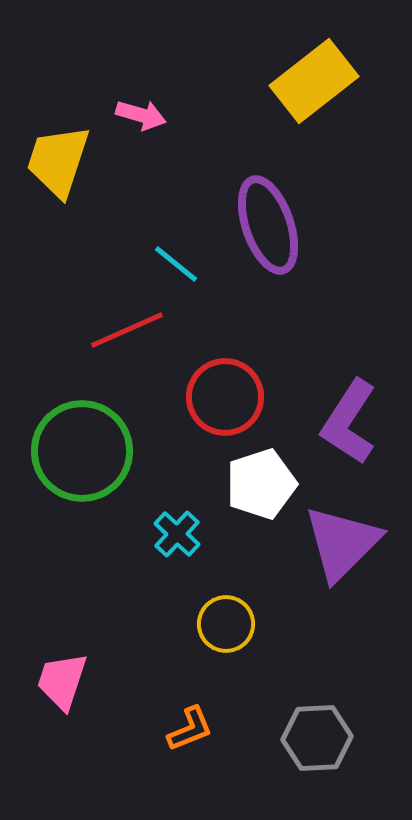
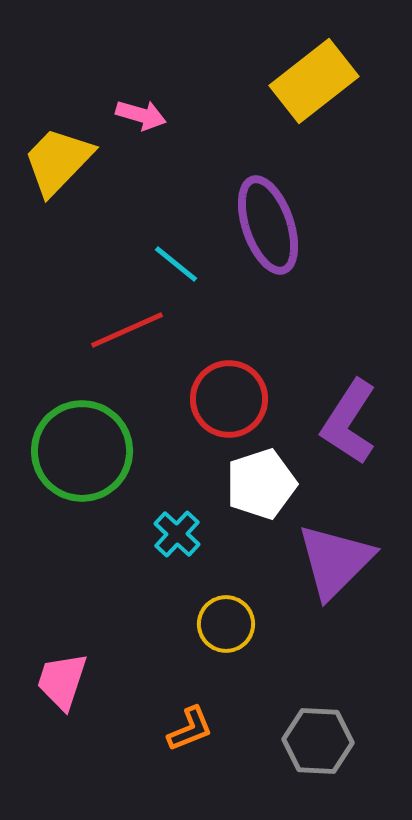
yellow trapezoid: rotated 26 degrees clockwise
red circle: moved 4 px right, 2 px down
purple triangle: moved 7 px left, 18 px down
gray hexagon: moved 1 px right, 3 px down; rotated 6 degrees clockwise
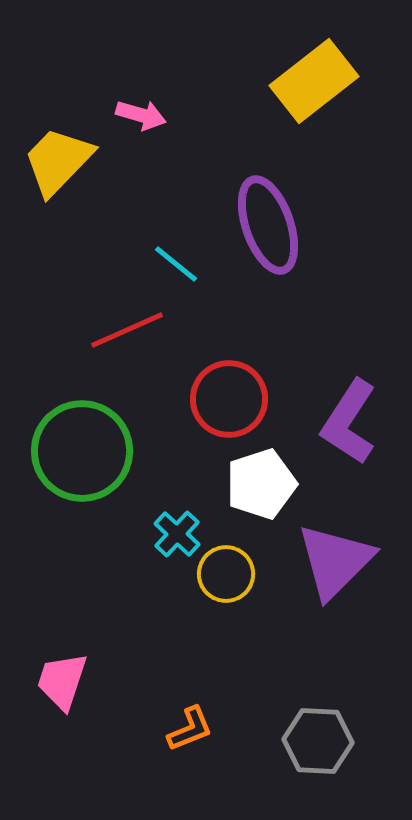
yellow circle: moved 50 px up
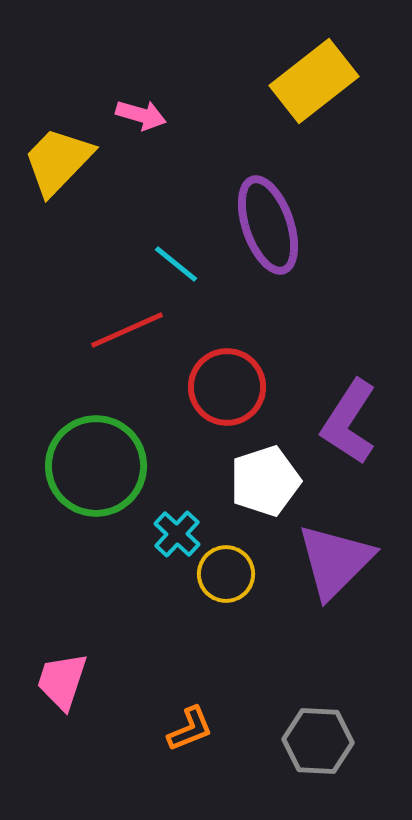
red circle: moved 2 px left, 12 px up
green circle: moved 14 px right, 15 px down
white pentagon: moved 4 px right, 3 px up
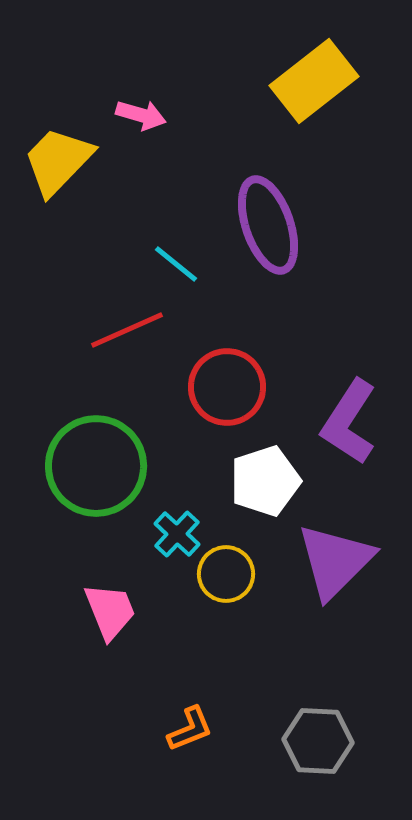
pink trapezoid: moved 48 px right, 70 px up; rotated 140 degrees clockwise
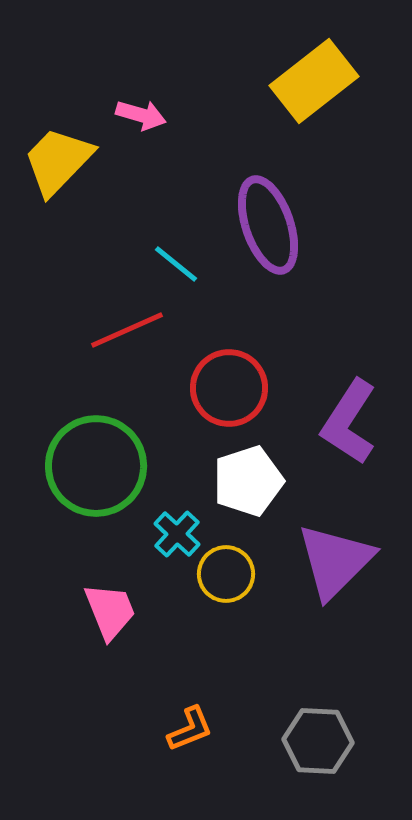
red circle: moved 2 px right, 1 px down
white pentagon: moved 17 px left
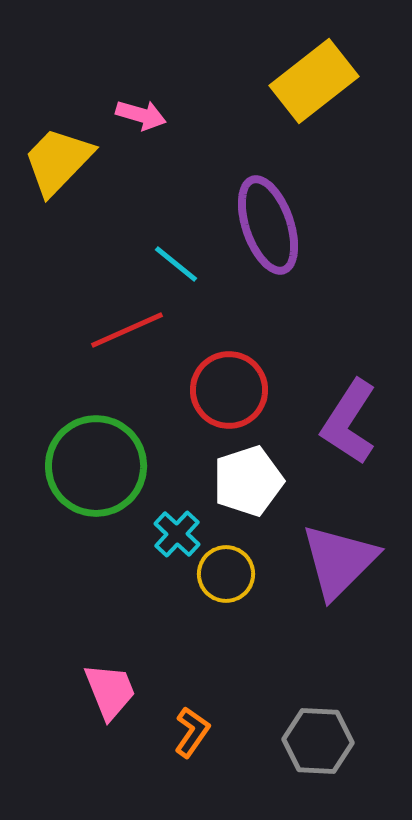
red circle: moved 2 px down
purple triangle: moved 4 px right
pink trapezoid: moved 80 px down
orange L-shape: moved 2 px right, 3 px down; rotated 33 degrees counterclockwise
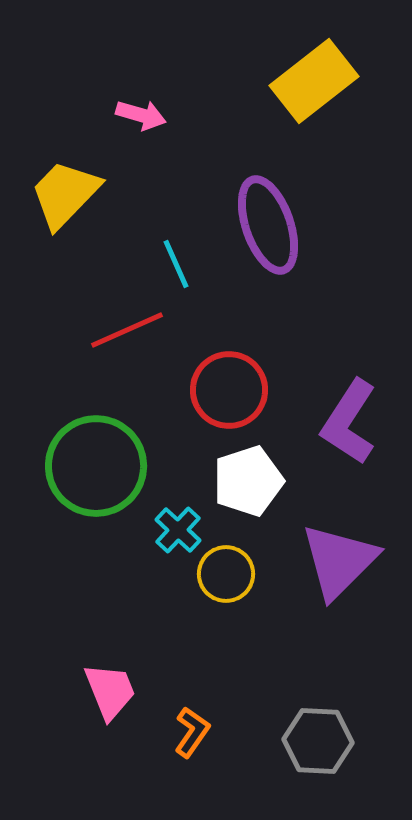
yellow trapezoid: moved 7 px right, 33 px down
cyan line: rotated 27 degrees clockwise
cyan cross: moved 1 px right, 4 px up
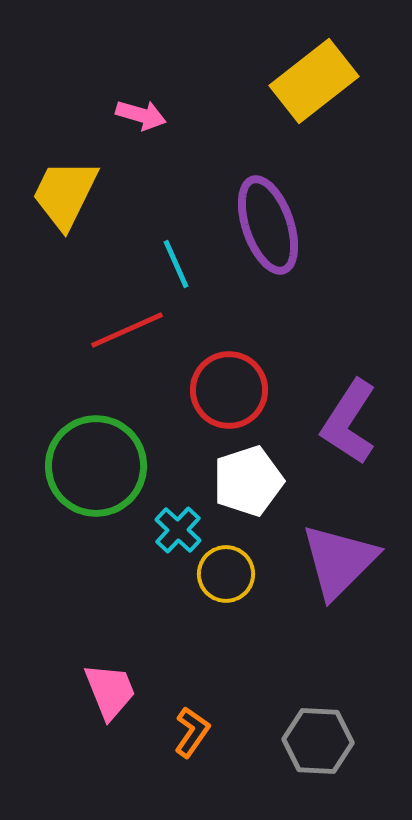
yellow trapezoid: rotated 18 degrees counterclockwise
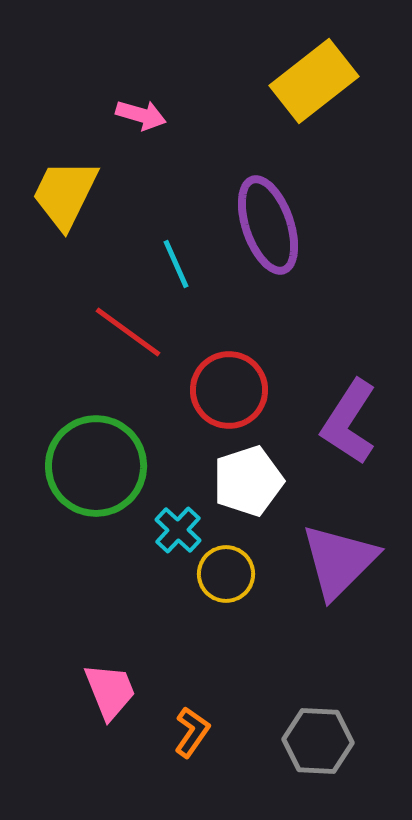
red line: moved 1 px right, 2 px down; rotated 60 degrees clockwise
